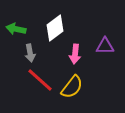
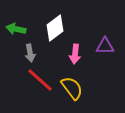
yellow semicircle: moved 1 px down; rotated 75 degrees counterclockwise
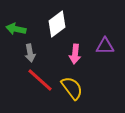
white diamond: moved 2 px right, 4 px up
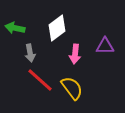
white diamond: moved 4 px down
green arrow: moved 1 px left, 1 px up
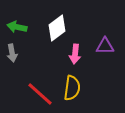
green arrow: moved 2 px right, 1 px up
gray arrow: moved 18 px left
red line: moved 14 px down
yellow semicircle: rotated 45 degrees clockwise
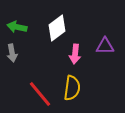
red line: rotated 8 degrees clockwise
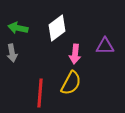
green arrow: moved 1 px right, 1 px down
yellow semicircle: moved 1 px left, 5 px up; rotated 20 degrees clockwise
red line: moved 1 px up; rotated 44 degrees clockwise
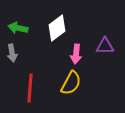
pink arrow: moved 1 px right
red line: moved 10 px left, 5 px up
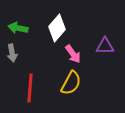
white diamond: rotated 12 degrees counterclockwise
pink arrow: moved 3 px left; rotated 42 degrees counterclockwise
